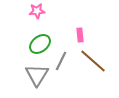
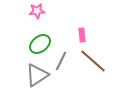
pink rectangle: moved 2 px right
gray triangle: rotated 25 degrees clockwise
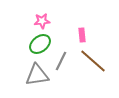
pink star: moved 5 px right, 10 px down
gray triangle: rotated 25 degrees clockwise
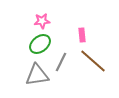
gray line: moved 1 px down
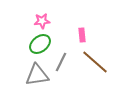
brown line: moved 2 px right, 1 px down
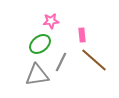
pink star: moved 9 px right
brown line: moved 1 px left, 2 px up
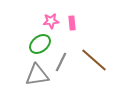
pink rectangle: moved 10 px left, 12 px up
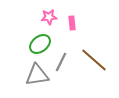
pink star: moved 2 px left, 4 px up
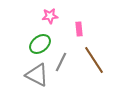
pink star: moved 1 px right, 1 px up
pink rectangle: moved 7 px right, 6 px down
brown line: rotated 16 degrees clockwise
gray triangle: rotated 35 degrees clockwise
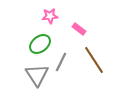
pink rectangle: rotated 48 degrees counterclockwise
gray triangle: rotated 30 degrees clockwise
